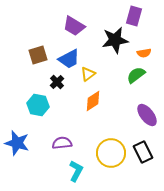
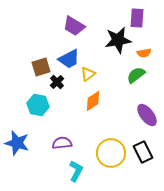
purple rectangle: moved 3 px right, 2 px down; rotated 12 degrees counterclockwise
black star: moved 3 px right
brown square: moved 3 px right, 12 px down
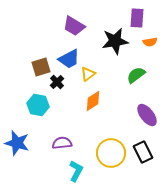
black star: moved 3 px left, 1 px down
orange semicircle: moved 6 px right, 11 px up
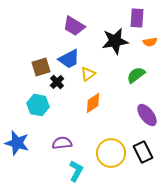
orange diamond: moved 2 px down
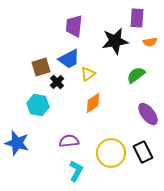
purple trapezoid: rotated 65 degrees clockwise
purple ellipse: moved 1 px right, 1 px up
purple semicircle: moved 7 px right, 2 px up
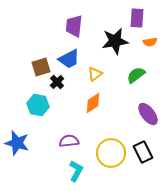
yellow triangle: moved 7 px right
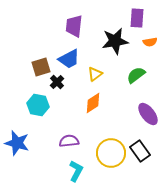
black rectangle: moved 3 px left, 1 px up; rotated 10 degrees counterclockwise
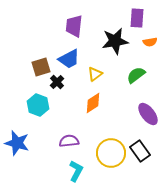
cyan hexagon: rotated 10 degrees clockwise
